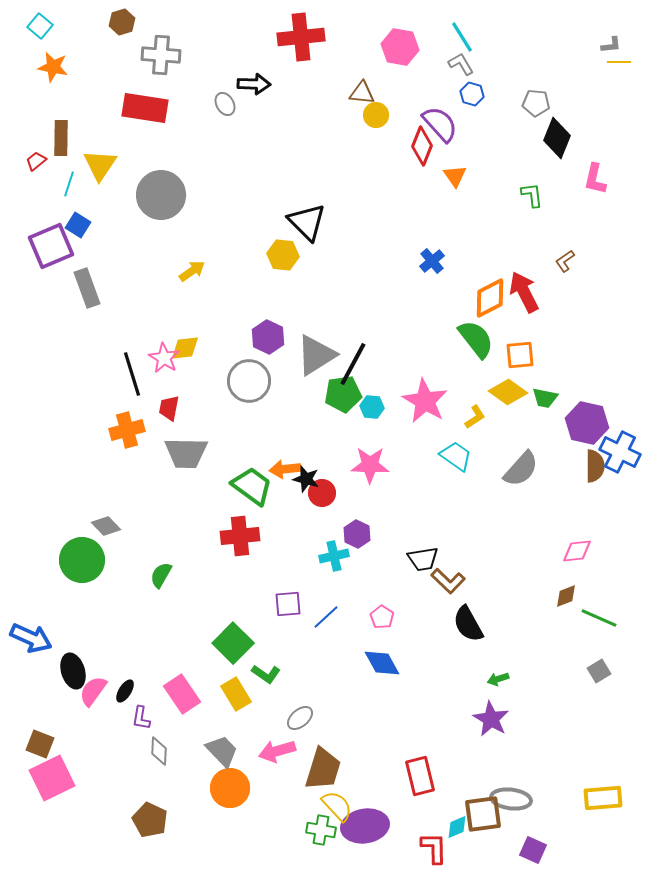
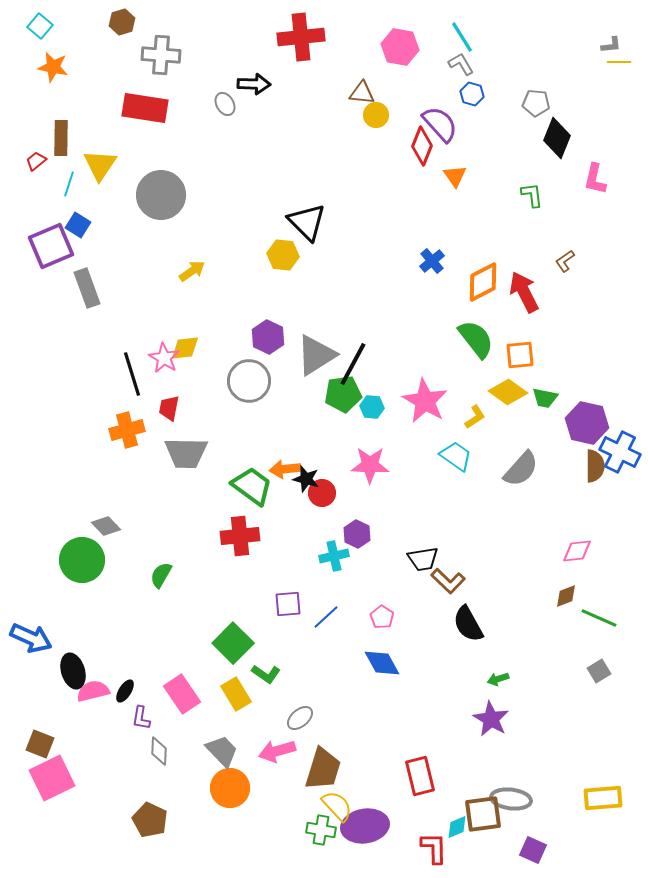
orange diamond at (490, 298): moved 7 px left, 16 px up
pink semicircle at (93, 691): rotated 40 degrees clockwise
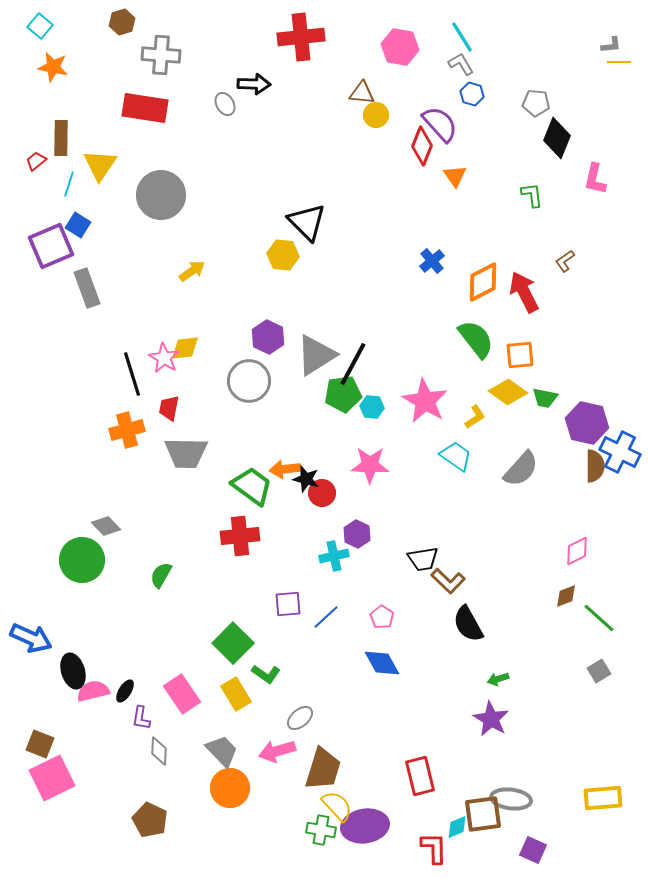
pink diamond at (577, 551): rotated 20 degrees counterclockwise
green line at (599, 618): rotated 18 degrees clockwise
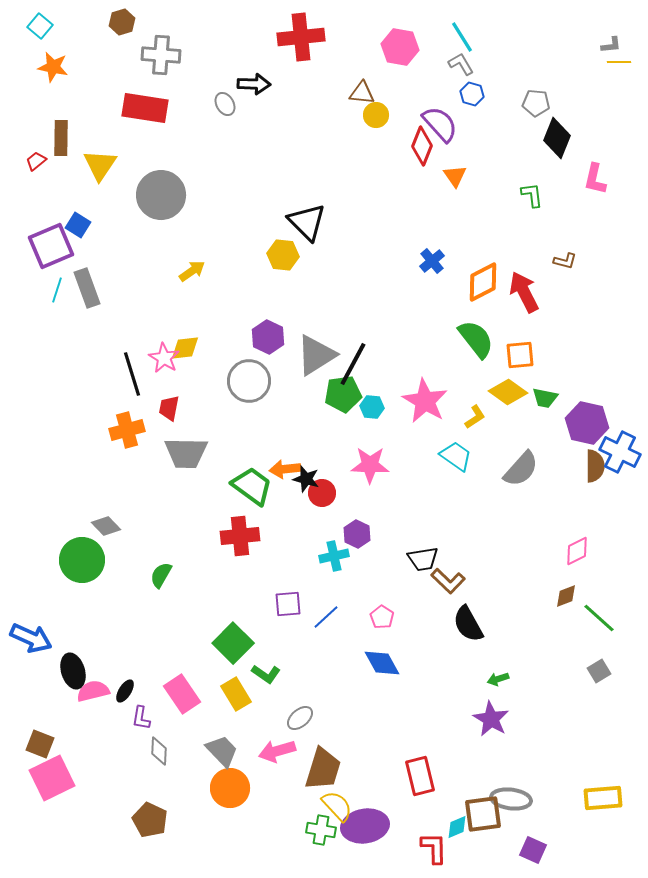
cyan line at (69, 184): moved 12 px left, 106 px down
brown L-shape at (565, 261): rotated 130 degrees counterclockwise
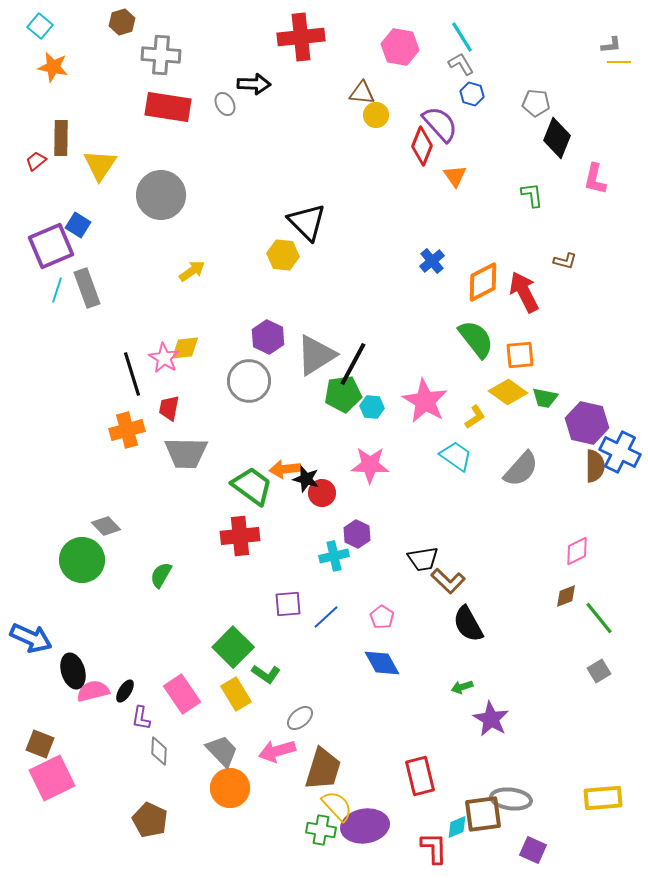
red rectangle at (145, 108): moved 23 px right, 1 px up
green line at (599, 618): rotated 9 degrees clockwise
green square at (233, 643): moved 4 px down
green arrow at (498, 679): moved 36 px left, 8 px down
